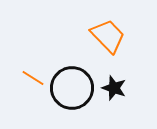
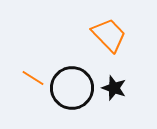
orange trapezoid: moved 1 px right, 1 px up
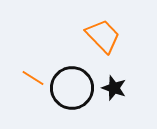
orange trapezoid: moved 6 px left, 1 px down
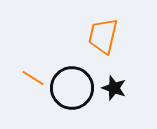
orange trapezoid: rotated 123 degrees counterclockwise
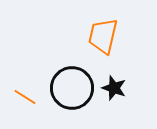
orange line: moved 8 px left, 19 px down
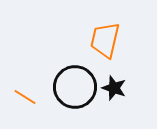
orange trapezoid: moved 2 px right, 4 px down
black circle: moved 3 px right, 1 px up
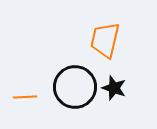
orange line: rotated 35 degrees counterclockwise
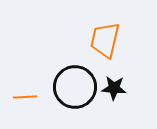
black star: rotated 15 degrees counterclockwise
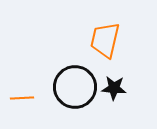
orange line: moved 3 px left, 1 px down
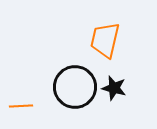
black star: rotated 10 degrees clockwise
orange line: moved 1 px left, 8 px down
